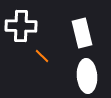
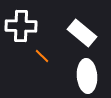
white rectangle: rotated 36 degrees counterclockwise
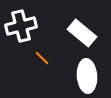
white cross: rotated 16 degrees counterclockwise
orange line: moved 2 px down
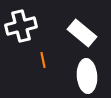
orange line: moved 1 px right, 2 px down; rotated 35 degrees clockwise
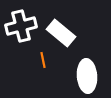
white rectangle: moved 21 px left
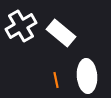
white cross: rotated 16 degrees counterclockwise
orange line: moved 13 px right, 20 px down
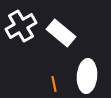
white ellipse: rotated 8 degrees clockwise
orange line: moved 2 px left, 4 px down
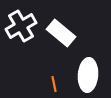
white ellipse: moved 1 px right, 1 px up
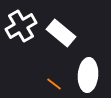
orange line: rotated 42 degrees counterclockwise
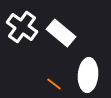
white cross: moved 1 px right, 1 px down; rotated 24 degrees counterclockwise
